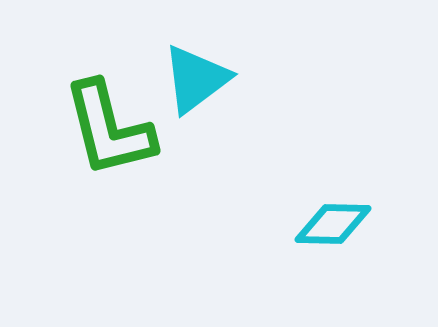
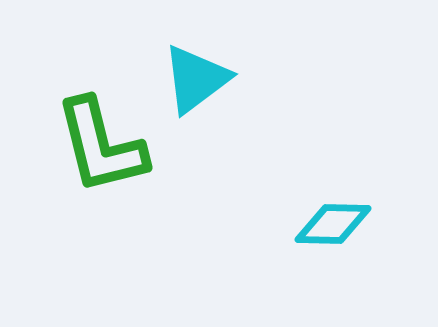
green L-shape: moved 8 px left, 17 px down
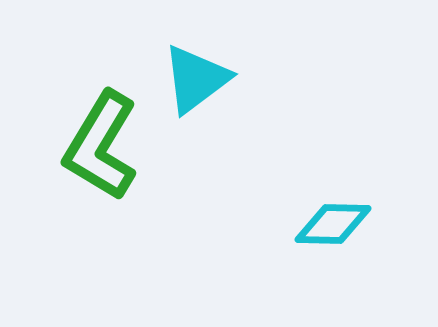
green L-shape: rotated 45 degrees clockwise
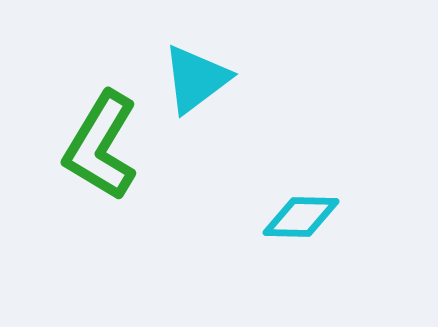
cyan diamond: moved 32 px left, 7 px up
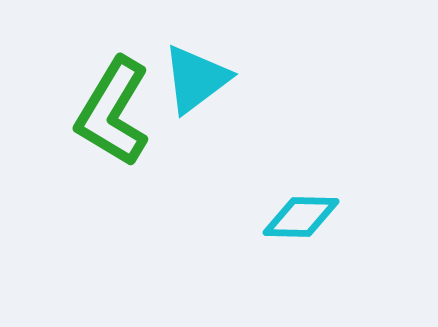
green L-shape: moved 12 px right, 34 px up
